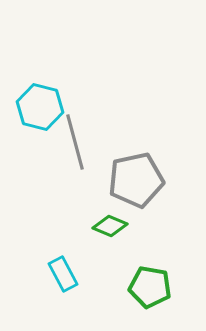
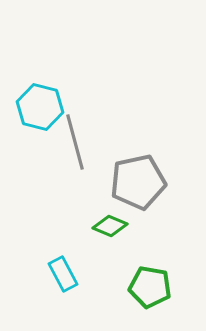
gray pentagon: moved 2 px right, 2 px down
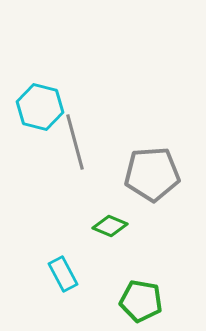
gray pentagon: moved 14 px right, 8 px up; rotated 8 degrees clockwise
green pentagon: moved 9 px left, 14 px down
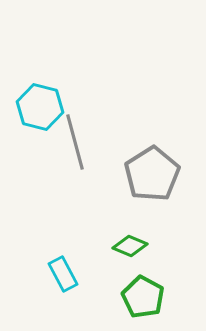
gray pentagon: rotated 28 degrees counterclockwise
green diamond: moved 20 px right, 20 px down
green pentagon: moved 2 px right, 4 px up; rotated 18 degrees clockwise
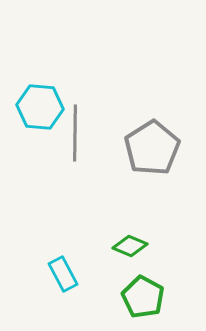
cyan hexagon: rotated 9 degrees counterclockwise
gray line: moved 9 px up; rotated 16 degrees clockwise
gray pentagon: moved 26 px up
